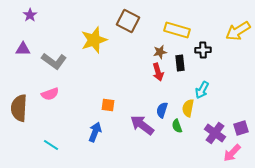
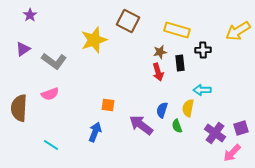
purple triangle: rotated 35 degrees counterclockwise
cyan arrow: rotated 60 degrees clockwise
purple arrow: moved 1 px left
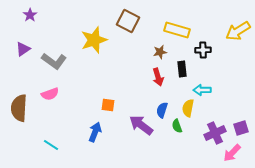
black rectangle: moved 2 px right, 6 px down
red arrow: moved 5 px down
purple cross: rotated 30 degrees clockwise
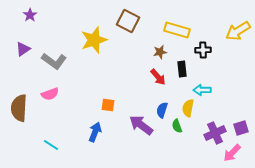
red arrow: rotated 24 degrees counterclockwise
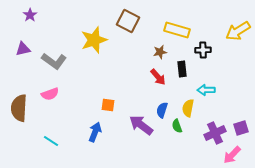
purple triangle: rotated 21 degrees clockwise
cyan arrow: moved 4 px right
cyan line: moved 4 px up
pink arrow: moved 2 px down
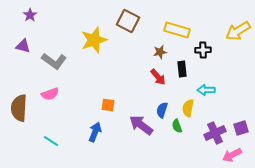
purple triangle: moved 3 px up; rotated 28 degrees clockwise
pink arrow: rotated 18 degrees clockwise
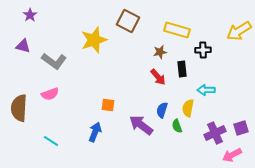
yellow arrow: moved 1 px right
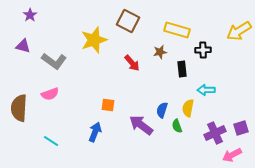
red arrow: moved 26 px left, 14 px up
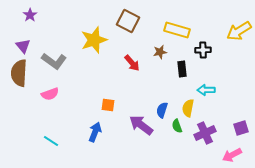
purple triangle: rotated 35 degrees clockwise
brown semicircle: moved 35 px up
purple cross: moved 10 px left
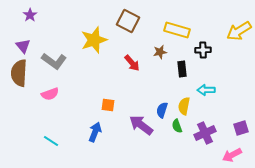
yellow semicircle: moved 4 px left, 2 px up
